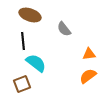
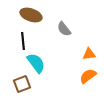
brown ellipse: moved 1 px right
cyan semicircle: rotated 15 degrees clockwise
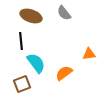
brown ellipse: moved 1 px down
gray semicircle: moved 16 px up
black line: moved 2 px left
orange semicircle: moved 24 px left, 3 px up
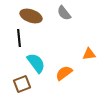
black line: moved 2 px left, 3 px up
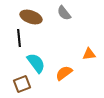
brown ellipse: moved 1 px down
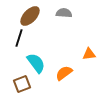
gray semicircle: rotated 133 degrees clockwise
brown ellipse: moved 1 px left, 1 px up; rotated 65 degrees counterclockwise
black line: rotated 24 degrees clockwise
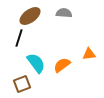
brown ellipse: rotated 10 degrees clockwise
orange semicircle: moved 2 px left, 8 px up
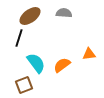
brown square: moved 2 px right, 1 px down
